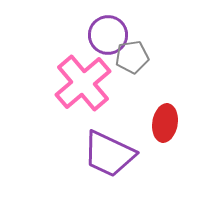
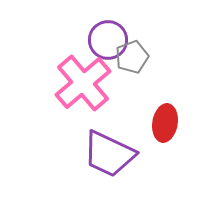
purple circle: moved 5 px down
gray pentagon: rotated 12 degrees counterclockwise
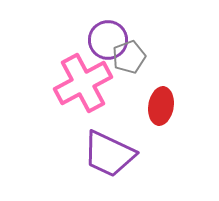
gray pentagon: moved 3 px left
pink cross: rotated 12 degrees clockwise
red ellipse: moved 4 px left, 17 px up
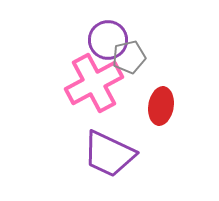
gray pentagon: rotated 8 degrees clockwise
pink cross: moved 11 px right
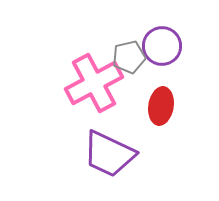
purple circle: moved 54 px right, 6 px down
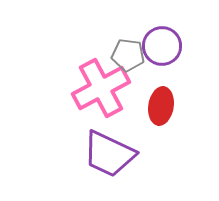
gray pentagon: moved 1 px left, 2 px up; rotated 20 degrees clockwise
pink cross: moved 7 px right, 5 px down
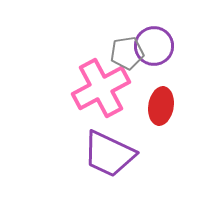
purple circle: moved 8 px left
gray pentagon: moved 1 px left, 2 px up; rotated 16 degrees counterclockwise
